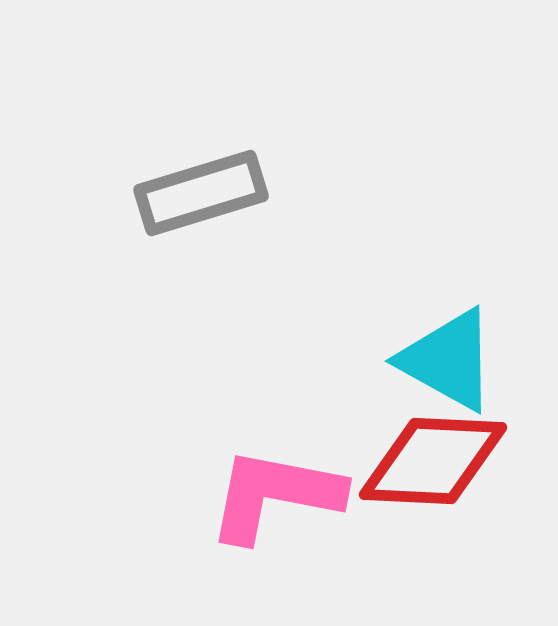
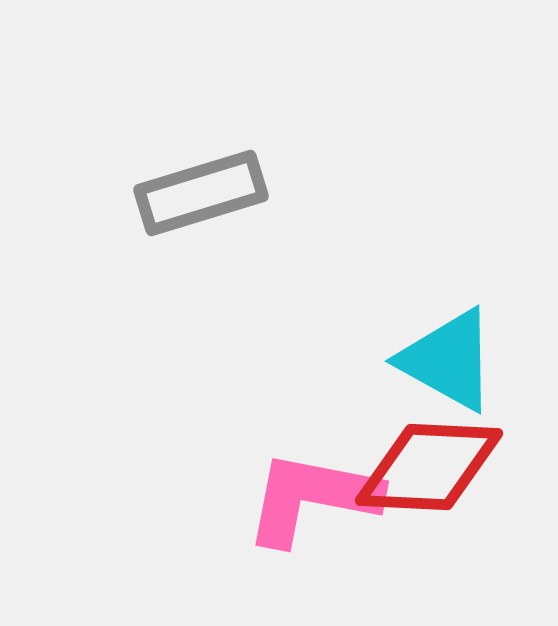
red diamond: moved 4 px left, 6 px down
pink L-shape: moved 37 px right, 3 px down
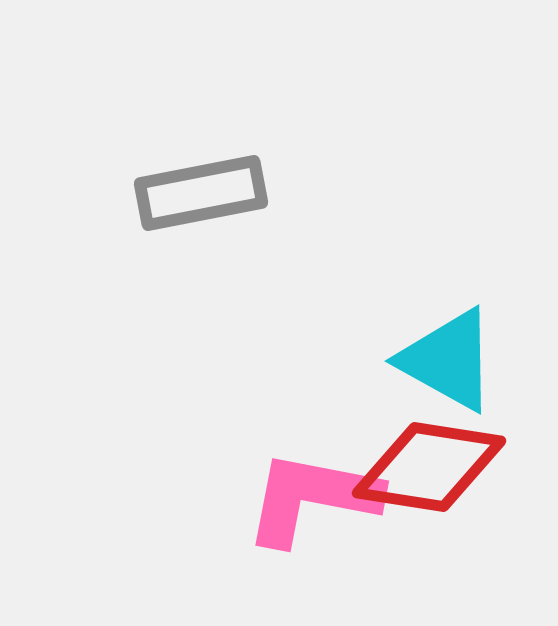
gray rectangle: rotated 6 degrees clockwise
red diamond: rotated 6 degrees clockwise
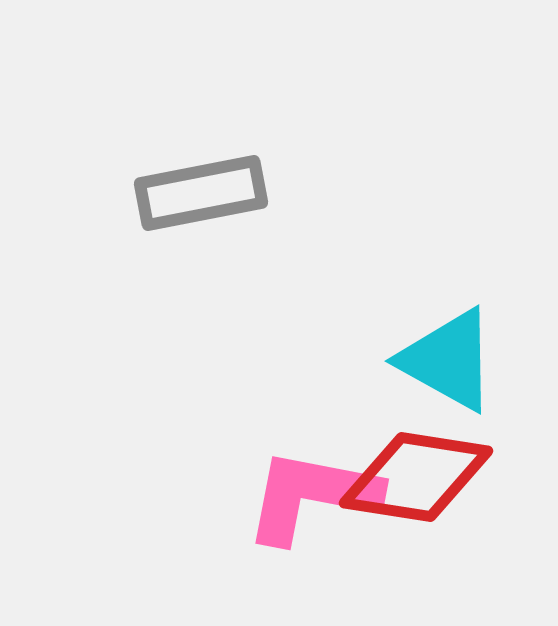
red diamond: moved 13 px left, 10 px down
pink L-shape: moved 2 px up
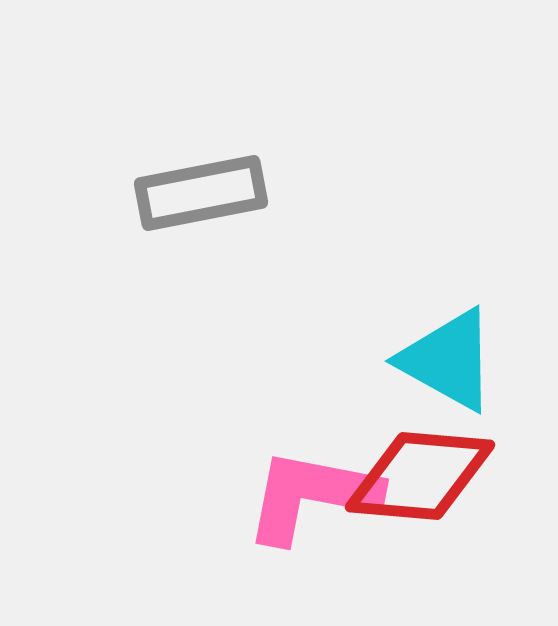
red diamond: moved 4 px right, 1 px up; rotated 4 degrees counterclockwise
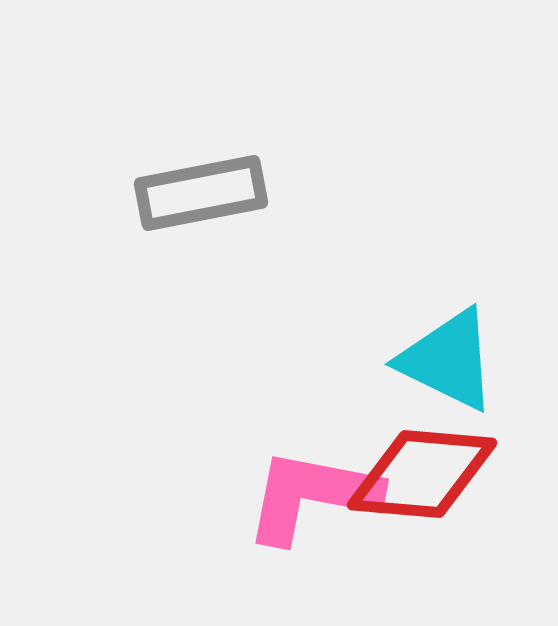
cyan triangle: rotated 3 degrees counterclockwise
red diamond: moved 2 px right, 2 px up
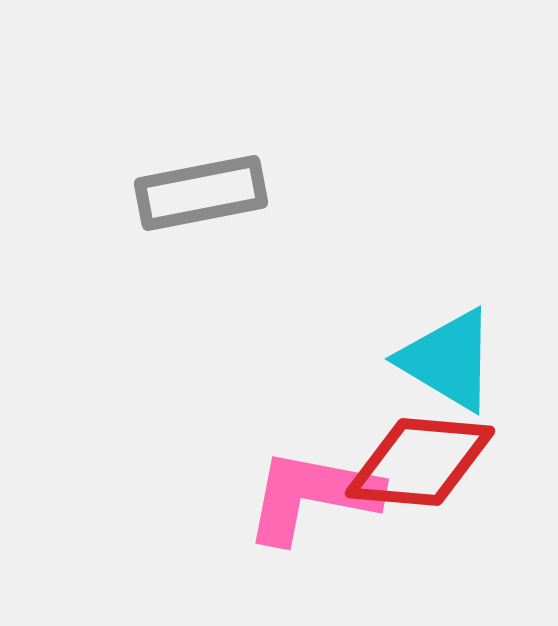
cyan triangle: rotated 5 degrees clockwise
red diamond: moved 2 px left, 12 px up
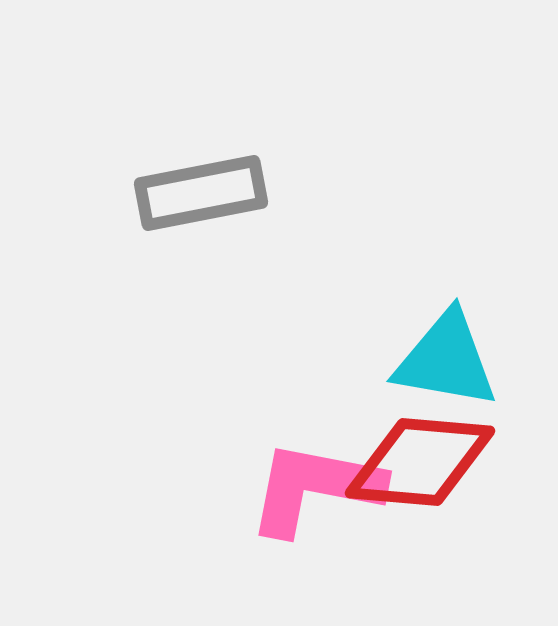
cyan triangle: moved 2 px left; rotated 21 degrees counterclockwise
pink L-shape: moved 3 px right, 8 px up
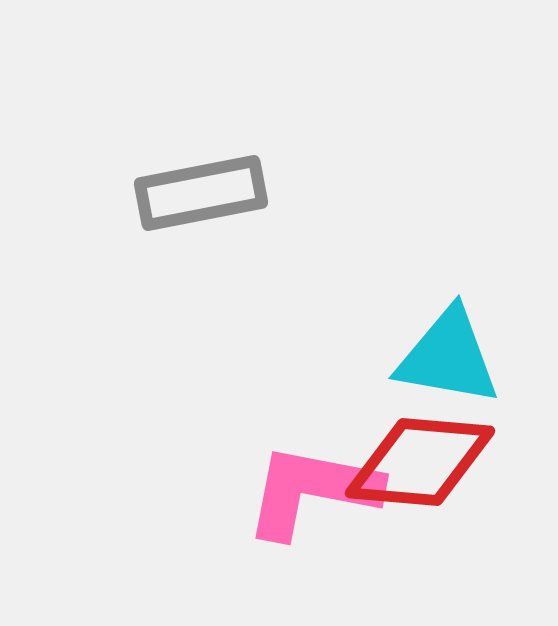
cyan triangle: moved 2 px right, 3 px up
pink L-shape: moved 3 px left, 3 px down
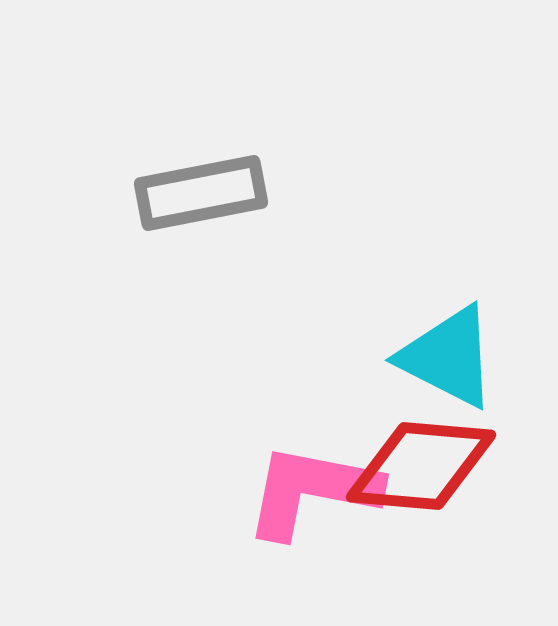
cyan triangle: rotated 17 degrees clockwise
red diamond: moved 1 px right, 4 px down
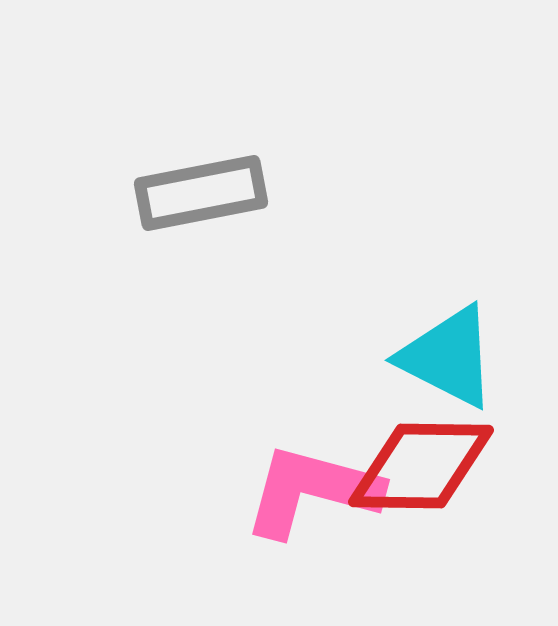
red diamond: rotated 4 degrees counterclockwise
pink L-shape: rotated 4 degrees clockwise
